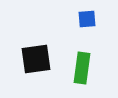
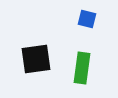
blue square: rotated 18 degrees clockwise
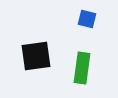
black square: moved 3 px up
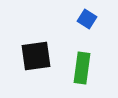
blue square: rotated 18 degrees clockwise
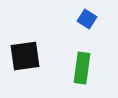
black square: moved 11 px left
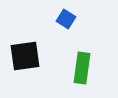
blue square: moved 21 px left
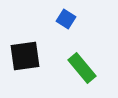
green rectangle: rotated 48 degrees counterclockwise
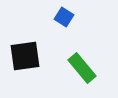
blue square: moved 2 px left, 2 px up
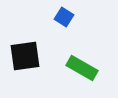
green rectangle: rotated 20 degrees counterclockwise
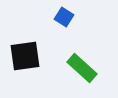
green rectangle: rotated 12 degrees clockwise
